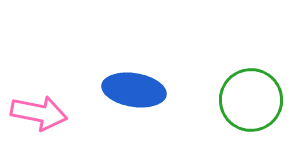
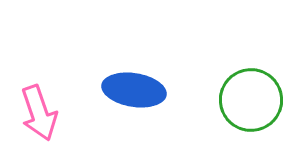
pink arrow: rotated 60 degrees clockwise
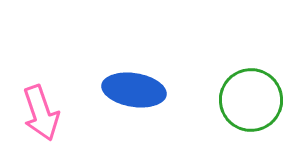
pink arrow: moved 2 px right
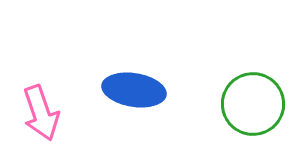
green circle: moved 2 px right, 4 px down
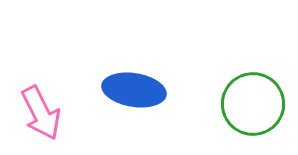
pink arrow: rotated 8 degrees counterclockwise
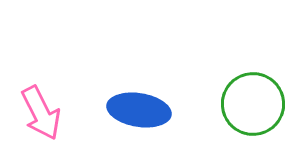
blue ellipse: moved 5 px right, 20 px down
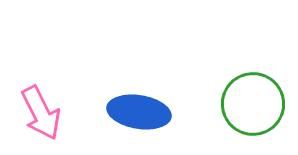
blue ellipse: moved 2 px down
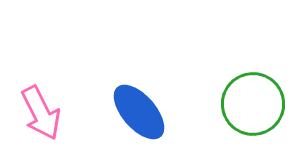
blue ellipse: rotated 40 degrees clockwise
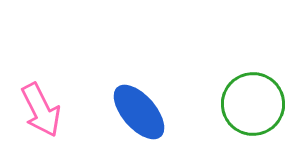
pink arrow: moved 3 px up
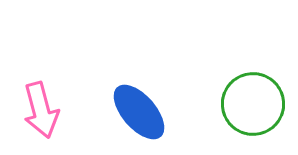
pink arrow: rotated 12 degrees clockwise
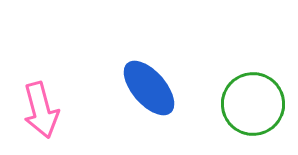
blue ellipse: moved 10 px right, 24 px up
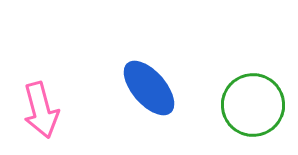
green circle: moved 1 px down
